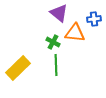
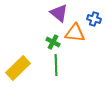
blue cross: rotated 24 degrees clockwise
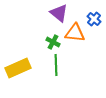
blue cross: rotated 24 degrees clockwise
yellow rectangle: rotated 20 degrees clockwise
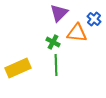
purple triangle: rotated 36 degrees clockwise
orange triangle: moved 2 px right
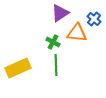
purple triangle: moved 1 px right; rotated 12 degrees clockwise
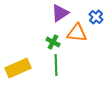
blue cross: moved 2 px right, 2 px up
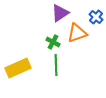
orange triangle: rotated 25 degrees counterclockwise
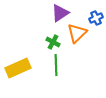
blue cross: moved 1 px down; rotated 24 degrees clockwise
orange triangle: rotated 25 degrees counterclockwise
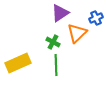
yellow rectangle: moved 5 px up
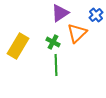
blue cross: moved 3 px up; rotated 16 degrees counterclockwise
yellow rectangle: moved 17 px up; rotated 35 degrees counterclockwise
